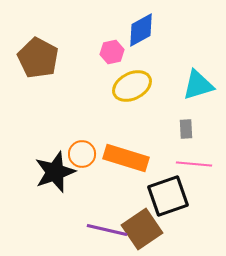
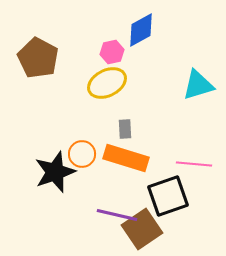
yellow ellipse: moved 25 px left, 3 px up
gray rectangle: moved 61 px left
purple line: moved 10 px right, 15 px up
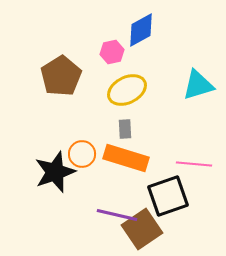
brown pentagon: moved 23 px right, 18 px down; rotated 12 degrees clockwise
yellow ellipse: moved 20 px right, 7 px down
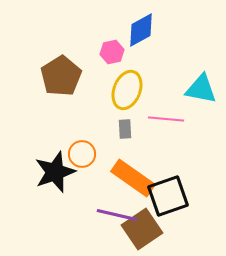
cyan triangle: moved 3 px right, 4 px down; rotated 28 degrees clockwise
yellow ellipse: rotated 42 degrees counterclockwise
orange rectangle: moved 7 px right, 20 px down; rotated 18 degrees clockwise
pink line: moved 28 px left, 45 px up
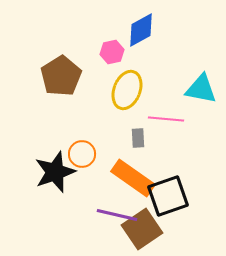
gray rectangle: moved 13 px right, 9 px down
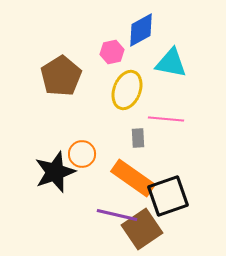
cyan triangle: moved 30 px left, 26 px up
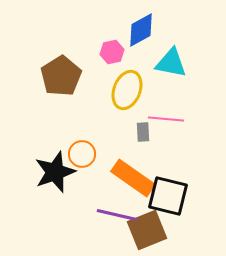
gray rectangle: moved 5 px right, 6 px up
black square: rotated 33 degrees clockwise
brown square: moved 5 px right, 1 px down; rotated 12 degrees clockwise
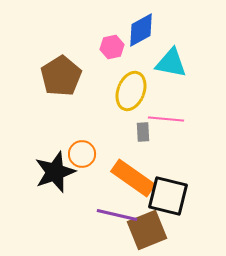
pink hexagon: moved 5 px up
yellow ellipse: moved 4 px right, 1 px down
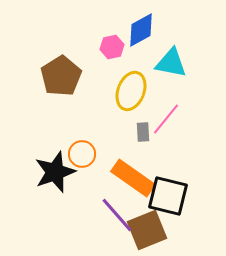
pink line: rotated 56 degrees counterclockwise
purple line: rotated 36 degrees clockwise
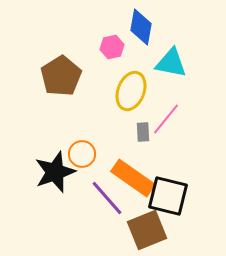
blue diamond: moved 3 px up; rotated 51 degrees counterclockwise
purple line: moved 10 px left, 17 px up
